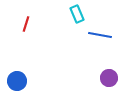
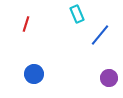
blue line: rotated 60 degrees counterclockwise
blue circle: moved 17 px right, 7 px up
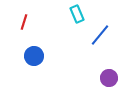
red line: moved 2 px left, 2 px up
blue circle: moved 18 px up
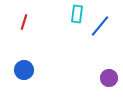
cyan rectangle: rotated 30 degrees clockwise
blue line: moved 9 px up
blue circle: moved 10 px left, 14 px down
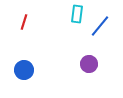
purple circle: moved 20 px left, 14 px up
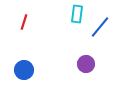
blue line: moved 1 px down
purple circle: moved 3 px left
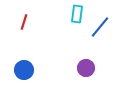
purple circle: moved 4 px down
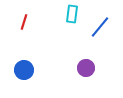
cyan rectangle: moved 5 px left
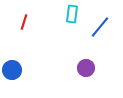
blue circle: moved 12 px left
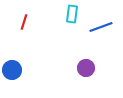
blue line: moved 1 px right; rotated 30 degrees clockwise
